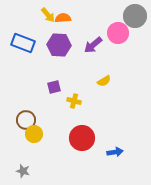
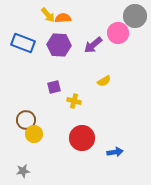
gray star: rotated 24 degrees counterclockwise
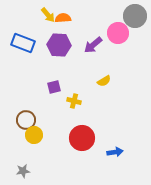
yellow circle: moved 1 px down
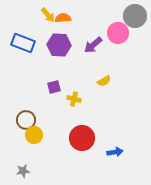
yellow cross: moved 2 px up
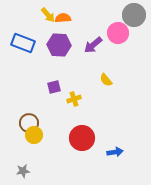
gray circle: moved 1 px left, 1 px up
yellow semicircle: moved 2 px right, 1 px up; rotated 80 degrees clockwise
yellow cross: rotated 32 degrees counterclockwise
brown circle: moved 3 px right, 3 px down
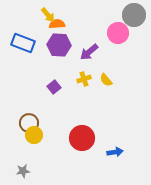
orange semicircle: moved 6 px left, 6 px down
purple arrow: moved 4 px left, 7 px down
purple square: rotated 24 degrees counterclockwise
yellow cross: moved 10 px right, 20 px up
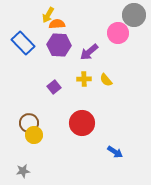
yellow arrow: rotated 70 degrees clockwise
blue rectangle: rotated 25 degrees clockwise
yellow cross: rotated 16 degrees clockwise
red circle: moved 15 px up
blue arrow: rotated 42 degrees clockwise
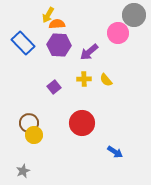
gray star: rotated 16 degrees counterclockwise
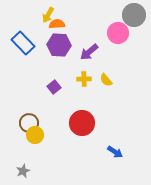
yellow circle: moved 1 px right
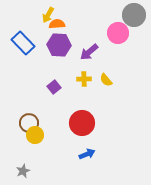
blue arrow: moved 28 px left, 2 px down; rotated 56 degrees counterclockwise
